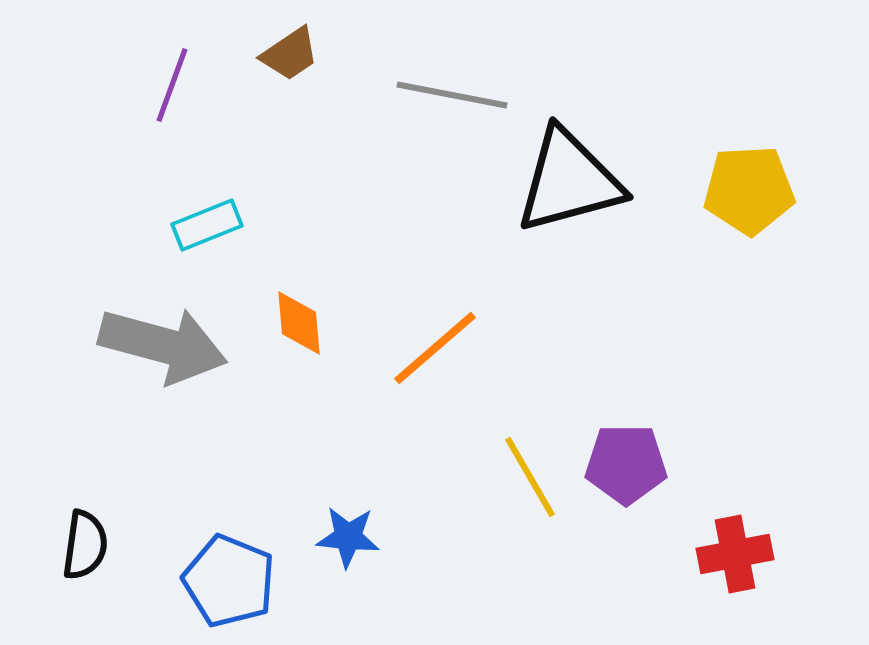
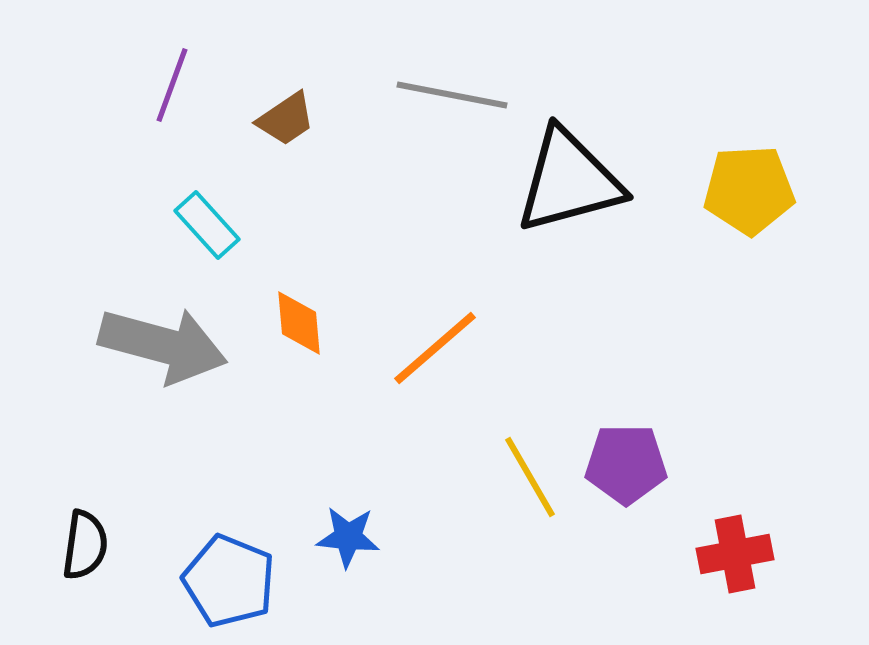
brown trapezoid: moved 4 px left, 65 px down
cyan rectangle: rotated 70 degrees clockwise
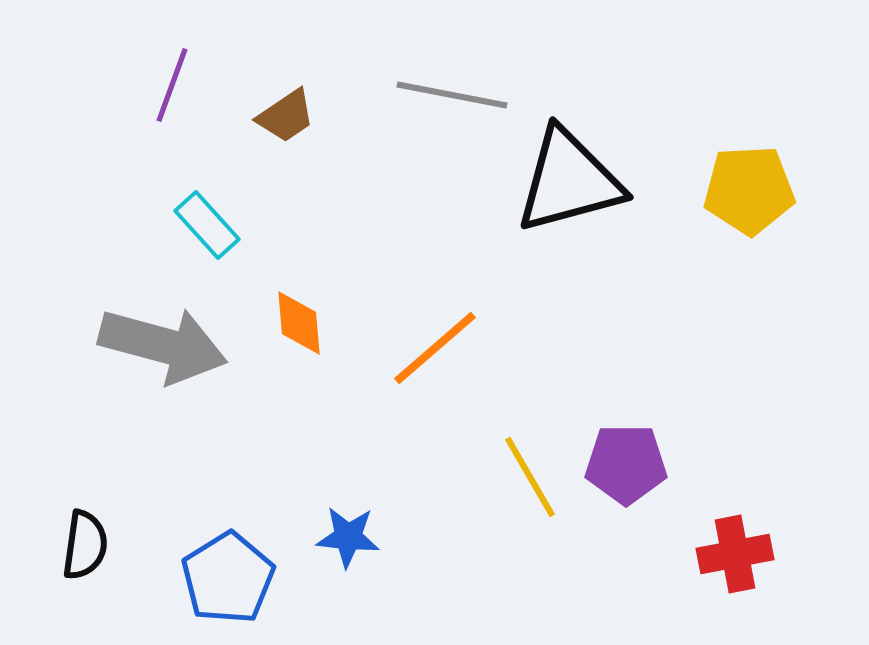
brown trapezoid: moved 3 px up
blue pentagon: moved 1 px left, 3 px up; rotated 18 degrees clockwise
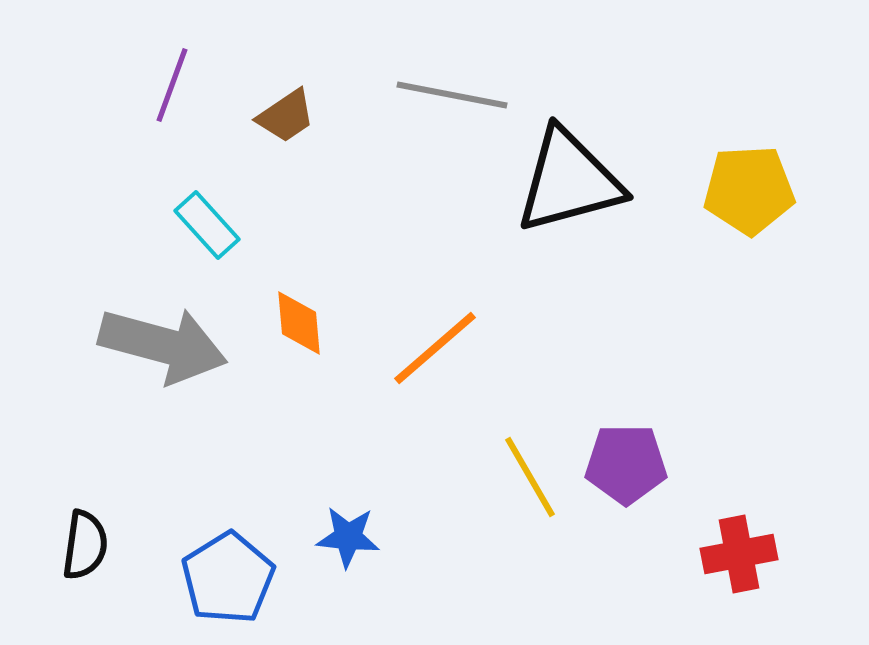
red cross: moved 4 px right
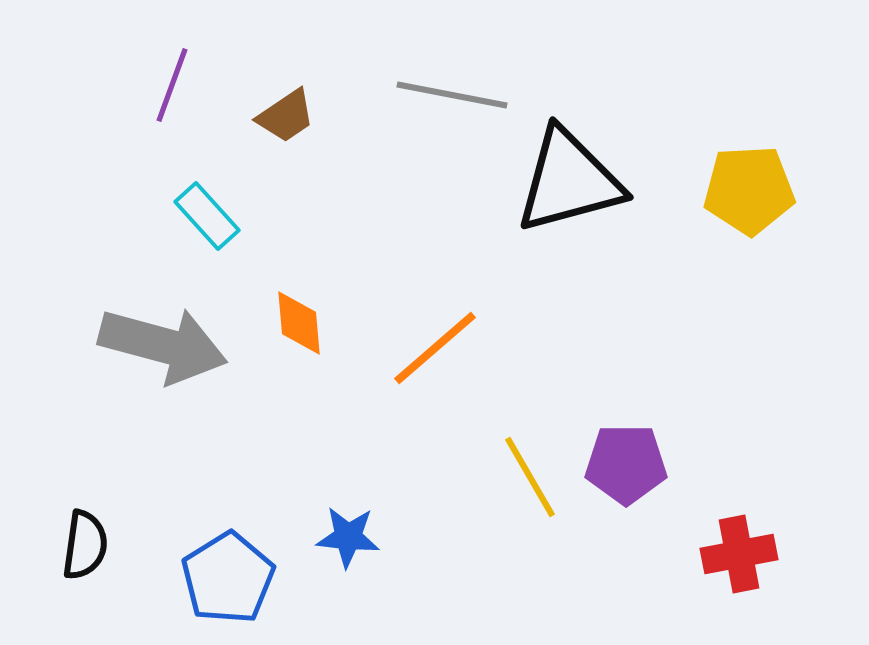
cyan rectangle: moved 9 px up
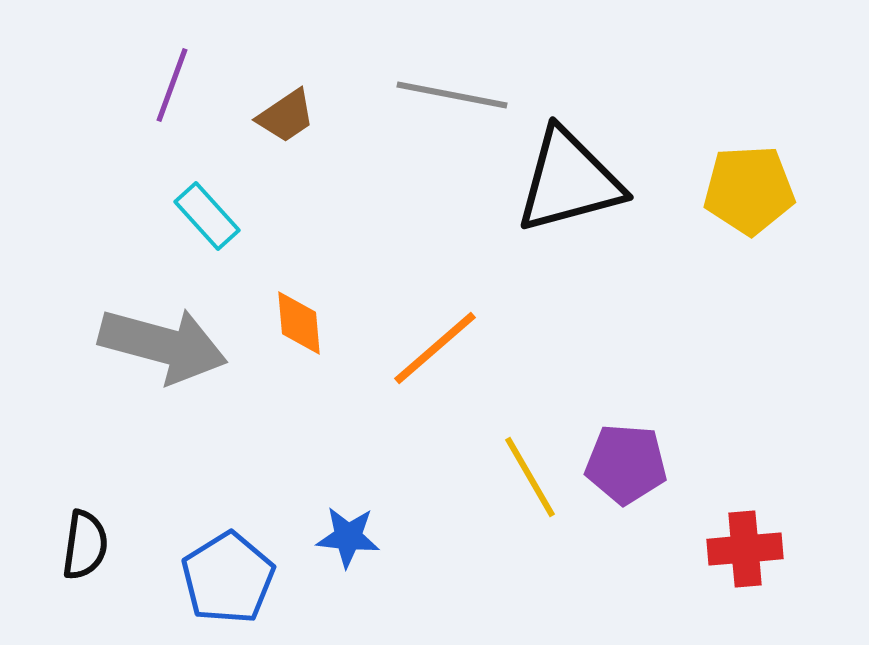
purple pentagon: rotated 4 degrees clockwise
red cross: moved 6 px right, 5 px up; rotated 6 degrees clockwise
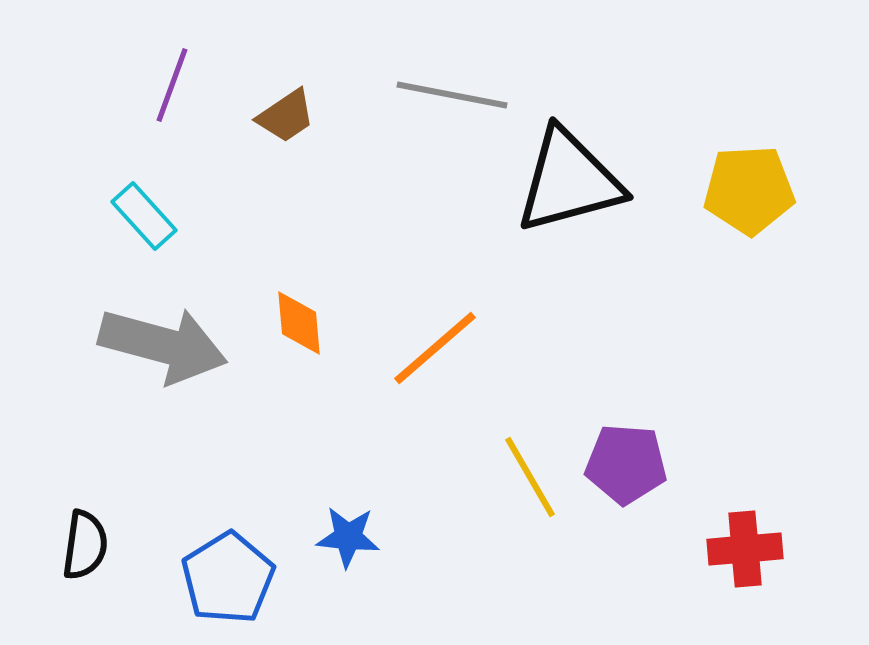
cyan rectangle: moved 63 px left
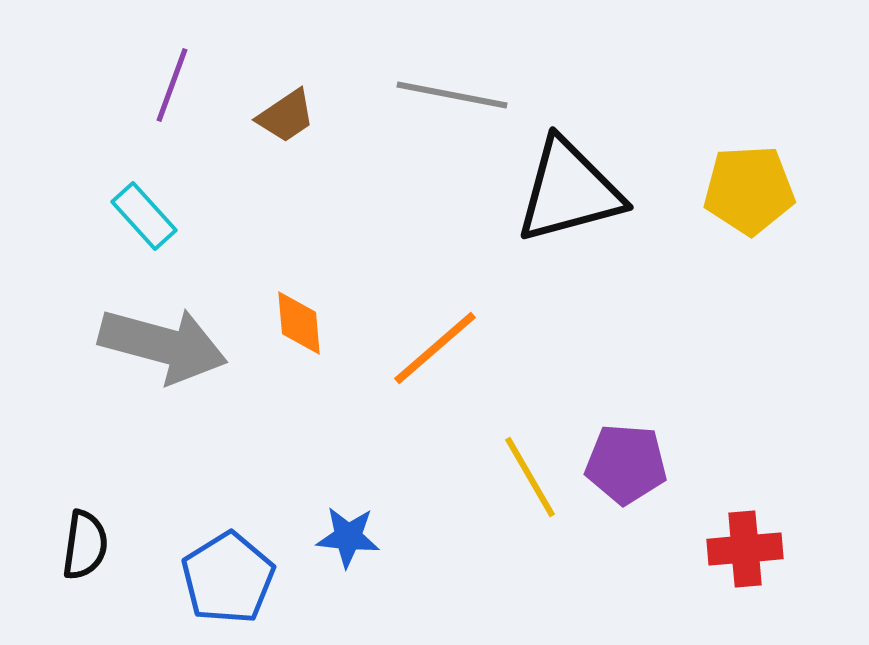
black triangle: moved 10 px down
